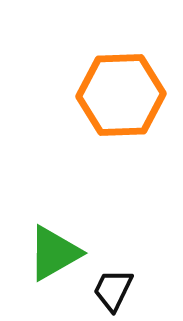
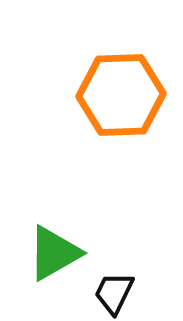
black trapezoid: moved 1 px right, 3 px down
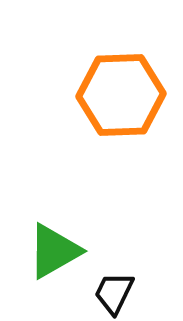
green triangle: moved 2 px up
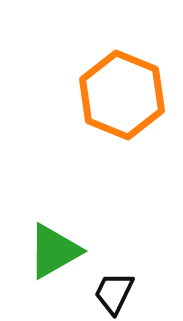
orange hexagon: moved 1 px right; rotated 24 degrees clockwise
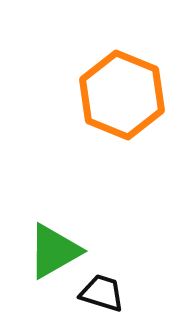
black trapezoid: moved 12 px left; rotated 81 degrees clockwise
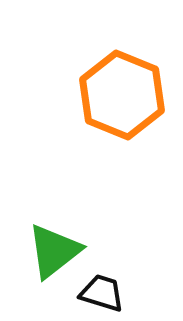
green triangle: rotated 8 degrees counterclockwise
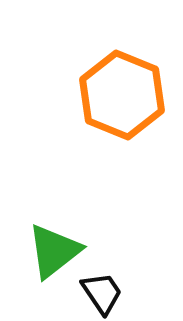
black trapezoid: rotated 39 degrees clockwise
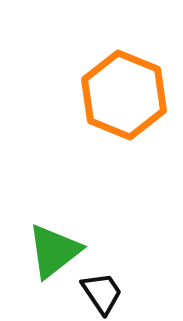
orange hexagon: moved 2 px right
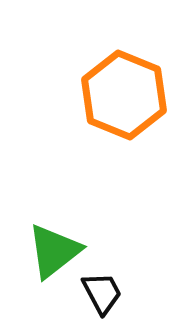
black trapezoid: rotated 6 degrees clockwise
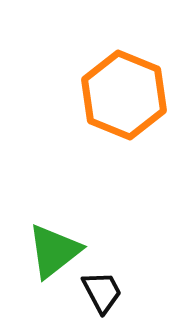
black trapezoid: moved 1 px up
